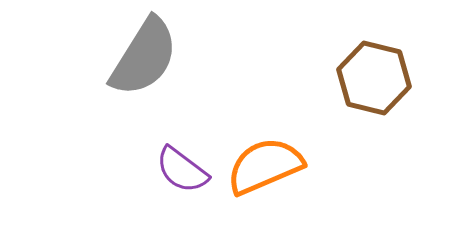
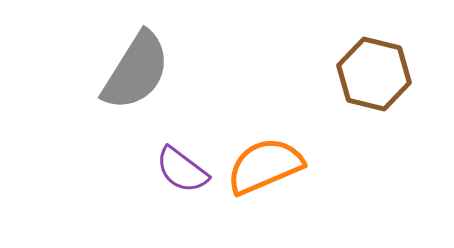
gray semicircle: moved 8 px left, 14 px down
brown hexagon: moved 4 px up
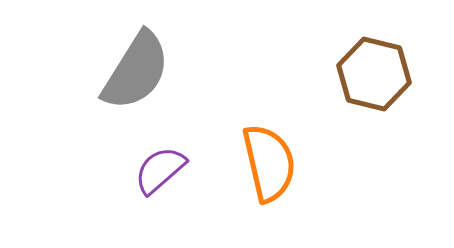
orange semicircle: moved 4 px right, 3 px up; rotated 100 degrees clockwise
purple semicircle: moved 22 px left; rotated 102 degrees clockwise
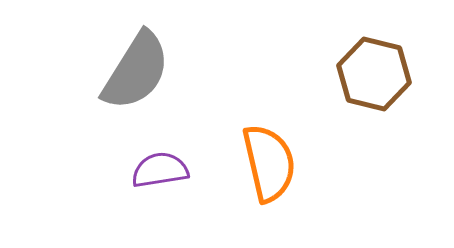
purple semicircle: rotated 32 degrees clockwise
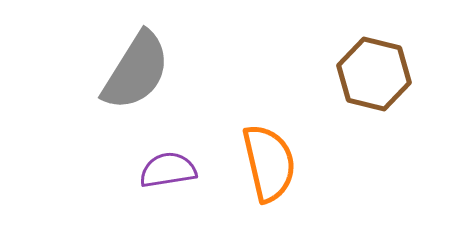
purple semicircle: moved 8 px right
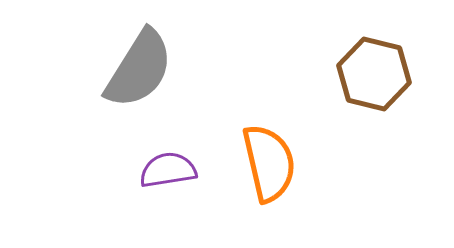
gray semicircle: moved 3 px right, 2 px up
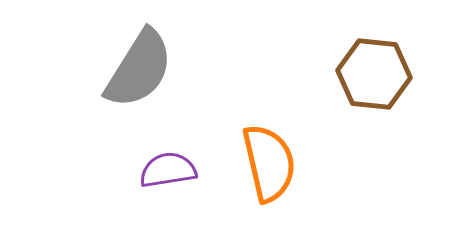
brown hexagon: rotated 8 degrees counterclockwise
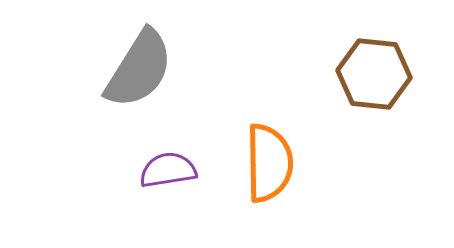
orange semicircle: rotated 12 degrees clockwise
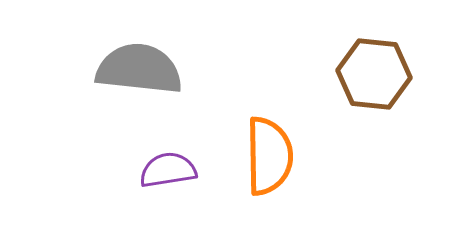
gray semicircle: rotated 116 degrees counterclockwise
orange semicircle: moved 7 px up
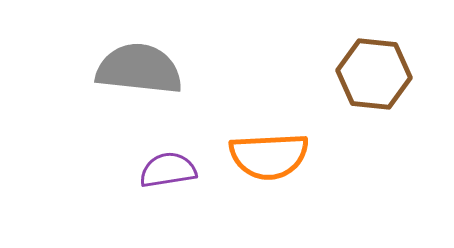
orange semicircle: rotated 88 degrees clockwise
